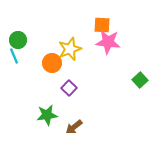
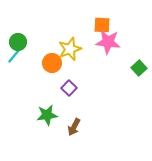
green circle: moved 2 px down
cyan line: rotated 63 degrees clockwise
green square: moved 1 px left, 12 px up
brown arrow: rotated 24 degrees counterclockwise
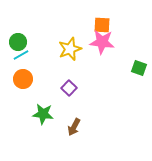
pink star: moved 6 px left
cyan line: moved 7 px right, 1 px up; rotated 21 degrees clockwise
orange circle: moved 29 px left, 16 px down
green square: rotated 28 degrees counterclockwise
green star: moved 4 px left, 1 px up; rotated 15 degrees clockwise
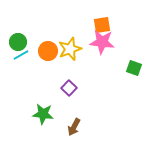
orange square: rotated 12 degrees counterclockwise
green square: moved 5 px left
orange circle: moved 25 px right, 28 px up
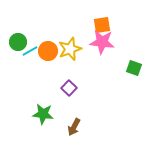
cyan line: moved 9 px right, 4 px up
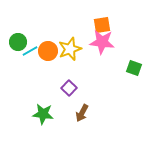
brown arrow: moved 8 px right, 14 px up
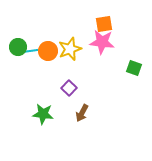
orange square: moved 2 px right, 1 px up
green circle: moved 5 px down
cyan line: rotated 21 degrees clockwise
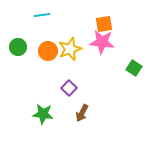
cyan line: moved 12 px right, 36 px up
green square: rotated 14 degrees clockwise
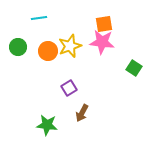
cyan line: moved 3 px left, 3 px down
yellow star: moved 3 px up
purple square: rotated 14 degrees clockwise
green star: moved 4 px right, 11 px down
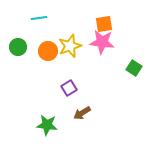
brown arrow: rotated 30 degrees clockwise
